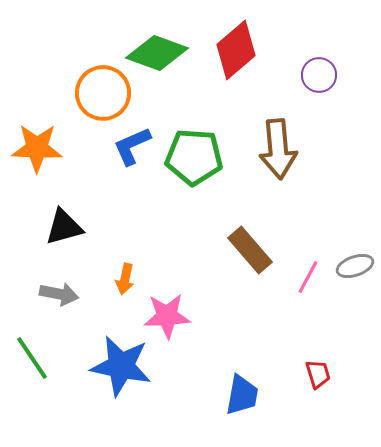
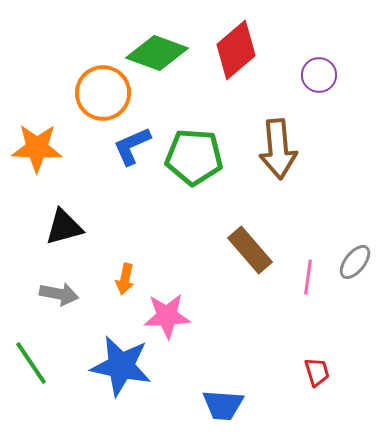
gray ellipse: moved 4 px up; rotated 33 degrees counterclockwise
pink line: rotated 20 degrees counterclockwise
green line: moved 1 px left, 5 px down
red trapezoid: moved 1 px left, 2 px up
blue trapezoid: moved 19 px left, 10 px down; rotated 84 degrees clockwise
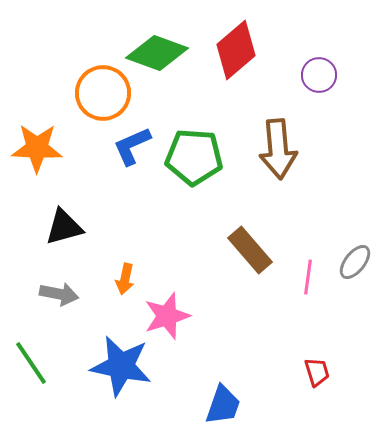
pink star: rotated 15 degrees counterclockwise
blue trapezoid: rotated 75 degrees counterclockwise
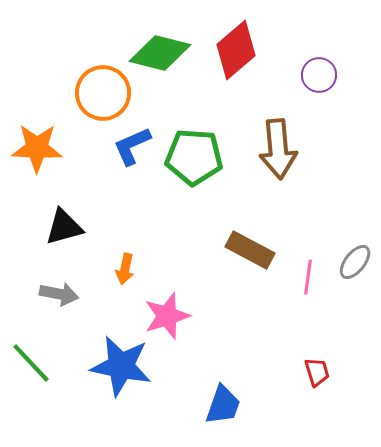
green diamond: moved 3 px right; rotated 6 degrees counterclockwise
brown rectangle: rotated 21 degrees counterclockwise
orange arrow: moved 10 px up
green line: rotated 9 degrees counterclockwise
